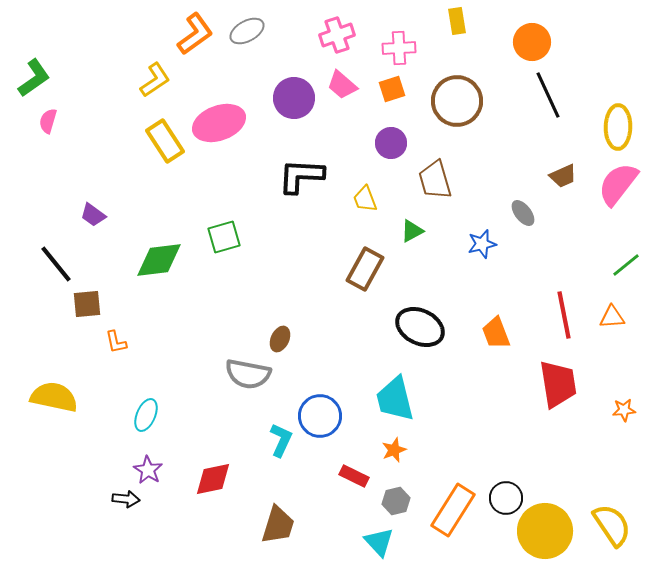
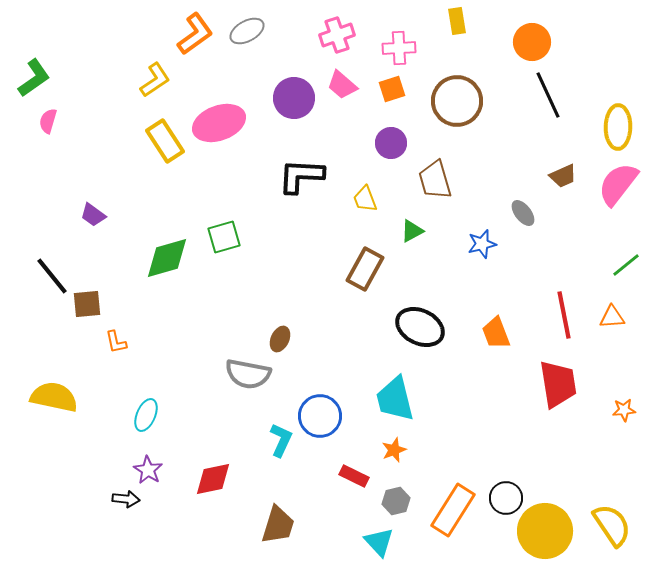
green diamond at (159, 260): moved 8 px right, 2 px up; rotated 9 degrees counterclockwise
black line at (56, 264): moved 4 px left, 12 px down
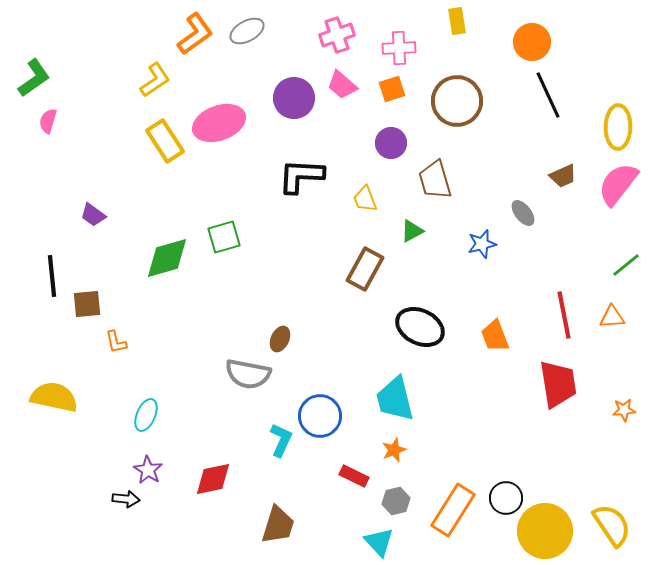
black line at (52, 276): rotated 33 degrees clockwise
orange trapezoid at (496, 333): moved 1 px left, 3 px down
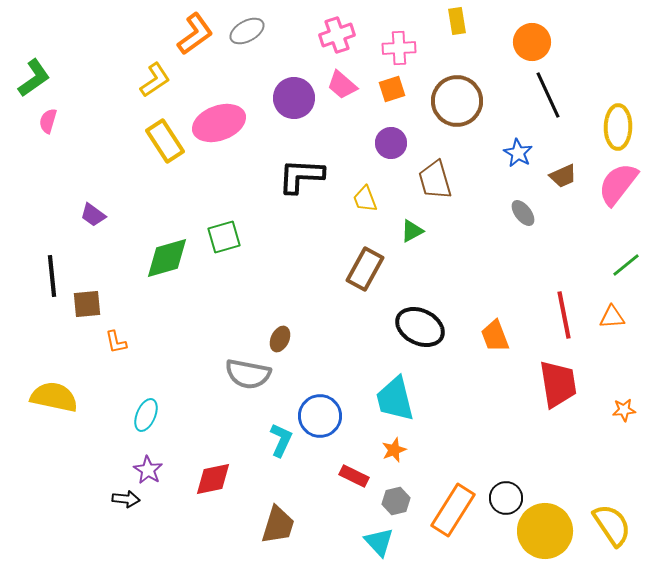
blue star at (482, 244): moved 36 px right, 91 px up; rotated 28 degrees counterclockwise
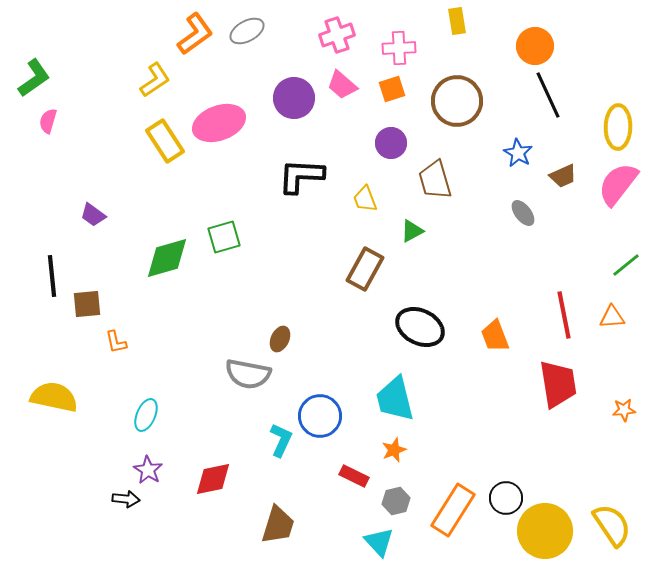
orange circle at (532, 42): moved 3 px right, 4 px down
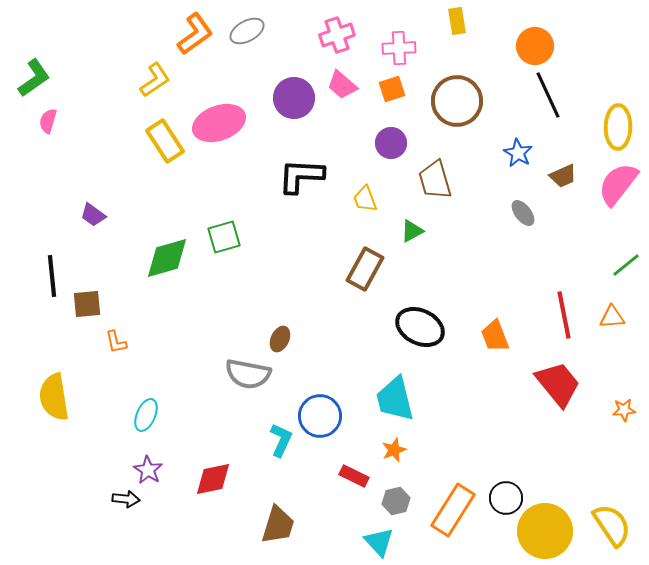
red trapezoid at (558, 384): rotated 30 degrees counterclockwise
yellow semicircle at (54, 397): rotated 111 degrees counterclockwise
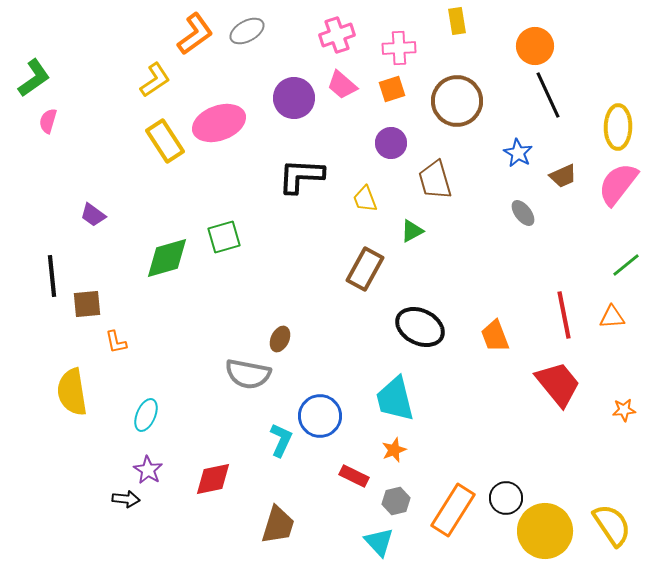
yellow semicircle at (54, 397): moved 18 px right, 5 px up
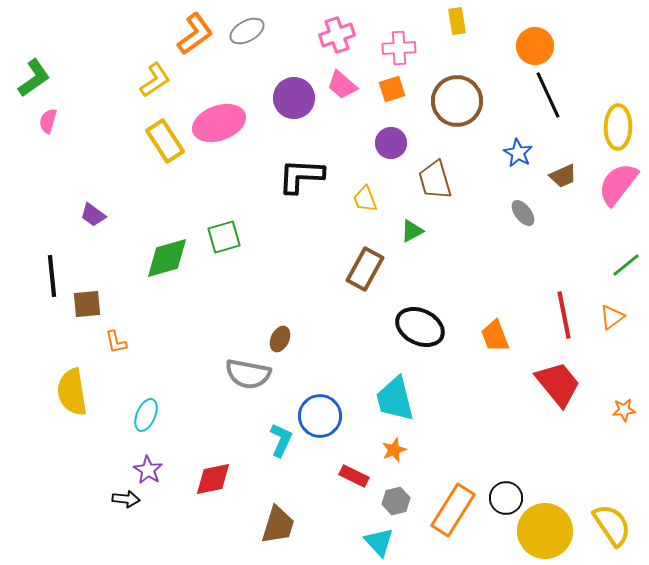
orange triangle at (612, 317): rotated 32 degrees counterclockwise
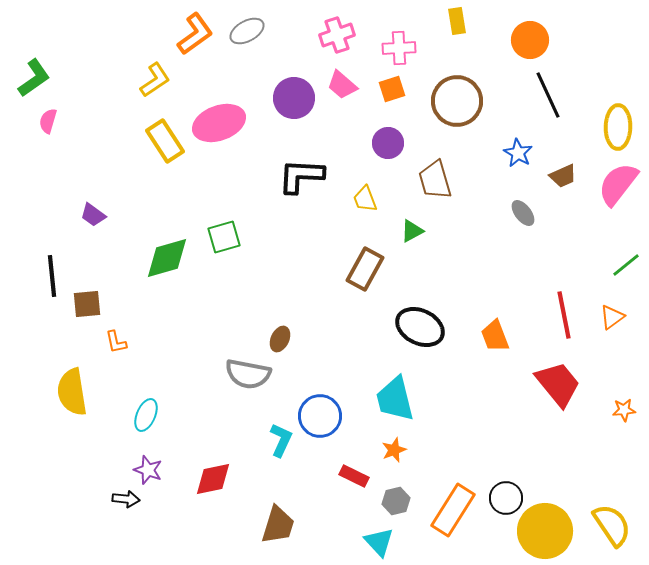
orange circle at (535, 46): moved 5 px left, 6 px up
purple circle at (391, 143): moved 3 px left
purple star at (148, 470): rotated 12 degrees counterclockwise
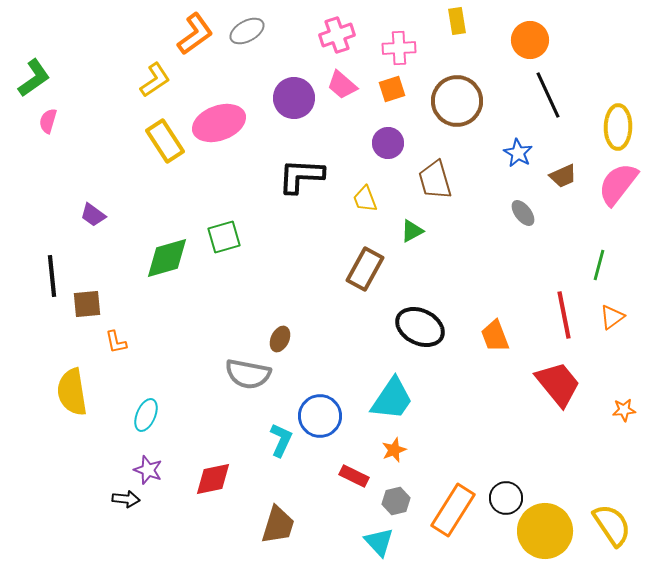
green line at (626, 265): moved 27 px left; rotated 36 degrees counterclockwise
cyan trapezoid at (395, 399): moved 3 px left; rotated 132 degrees counterclockwise
